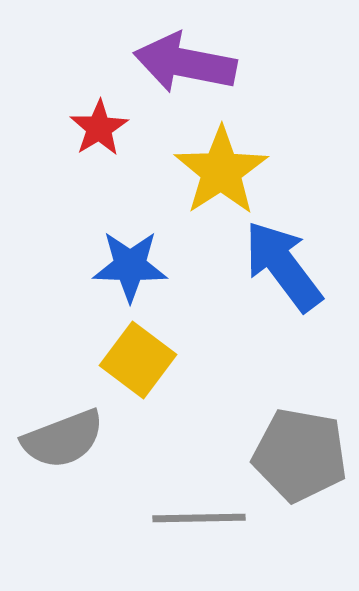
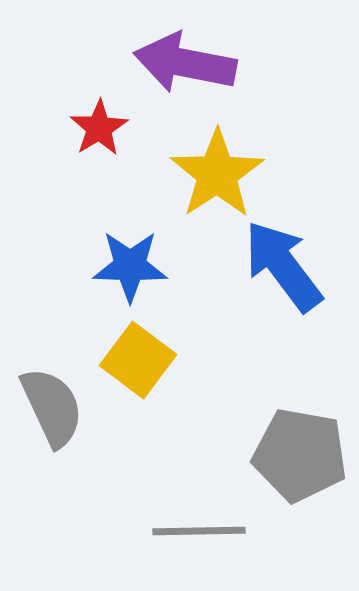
yellow star: moved 4 px left, 3 px down
gray semicircle: moved 11 px left, 32 px up; rotated 94 degrees counterclockwise
gray line: moved 13 px down
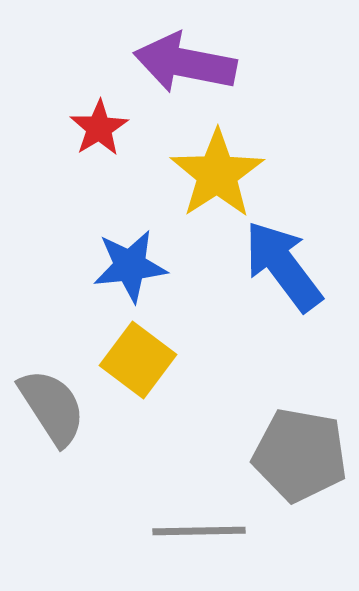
blue star: rotated 8 degrees counterclockwise
gray semicircle: rotated 8 degrees counterclockwise
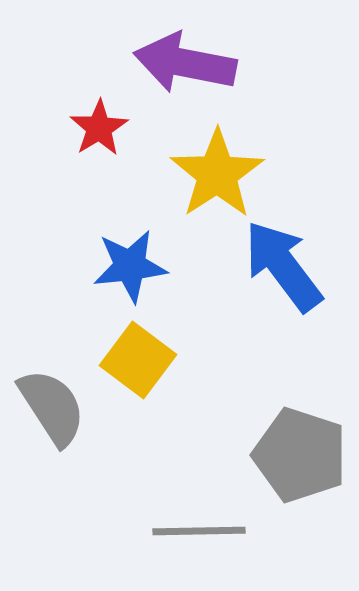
gray pentagon: rotated 8 degrees clockwise
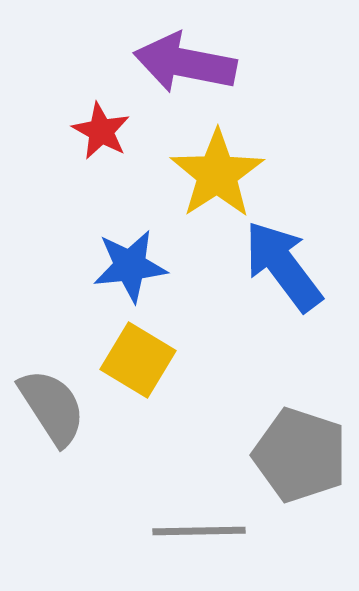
red star: moved 2 px right, 3 px down; rotated 12 degrees counterclockwise
yellow square: rotated 6 degrees counterclockwise
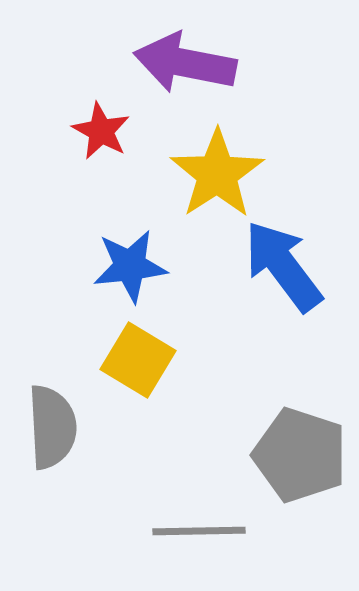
gray semicircle: moved 20 px down; rotated 30 degrees clockwise
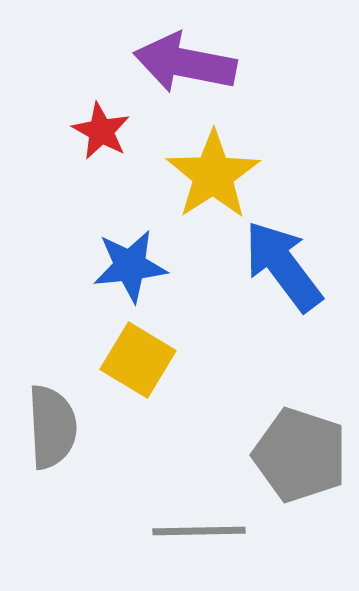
yellow star: moved 4 px left, 1 px down
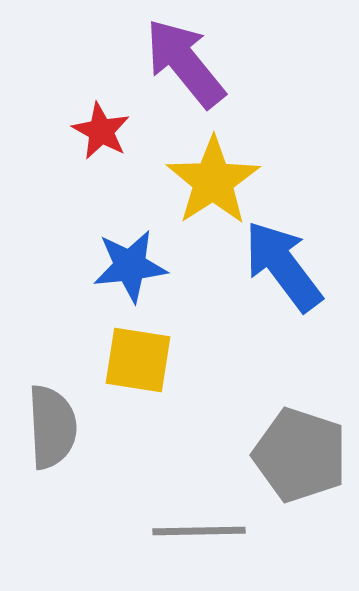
purple arrow: rotated 40 degrees clockwise
yellow star: moved 6 px down
yellow square: rotated 22 degrees counterclockwise
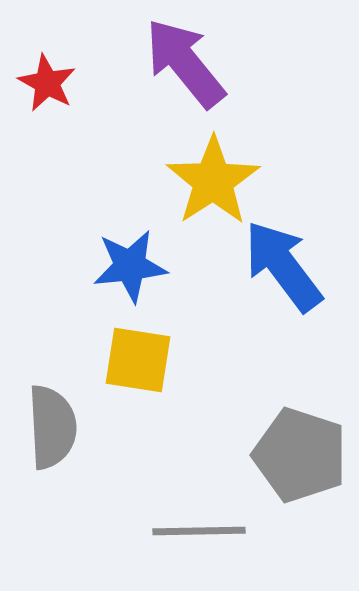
red star: moved 54 px left, 48 px up
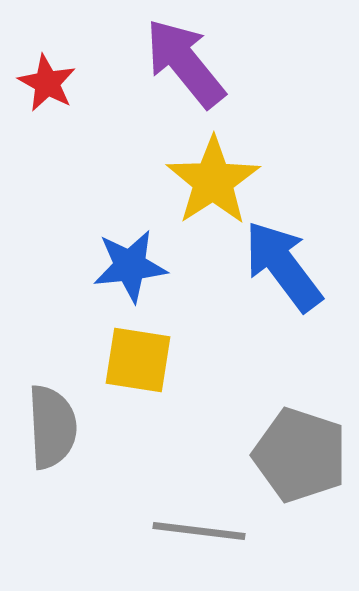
gray line: rotated 8 degrees clockwise
